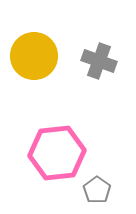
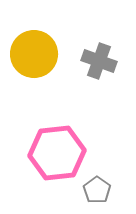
yellow circle: moved 2 px up
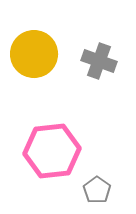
pink hexagon: moved 5 px left, 2 px up
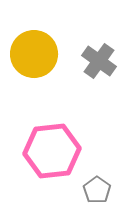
gray cross: rotated 16 degrees clockwise
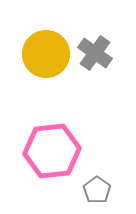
yellow circle: moved 12 px right
gray cross: moved 4 px left, 8 px up
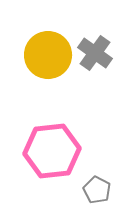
yellow circle: moved 2 px right, 1 px down
gray pentagon: rotated 8 degrees counterclockwise
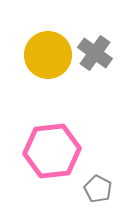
gray pentagon: moved 1 px right, 1 px up
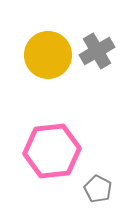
gray cross: moved 2 px right, 2 px up; rotated 24 degrees clockwise
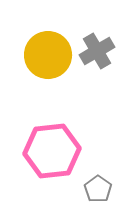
gray pentagon: rotated 8 degrees clockwise
